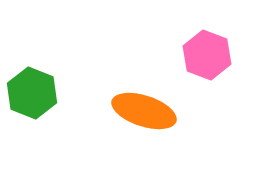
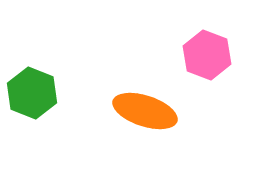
orange ellipse: moved 1 px right
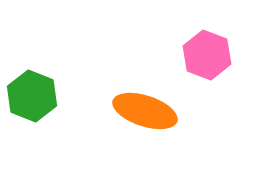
green hexagon: moved 3 px down
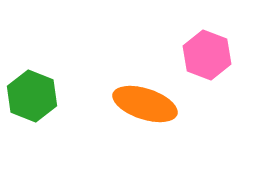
orange ellipse: moved 7 px up
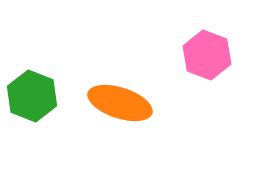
orange ellipse: moved 25 px left, 1 px up
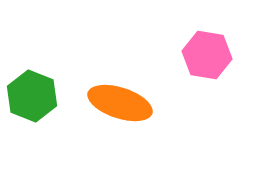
pink hexagon: rotated 12 degrees counterclockwise
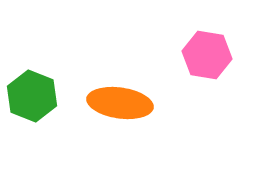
orange ellipse: rotated 10 degrees counterclockwise
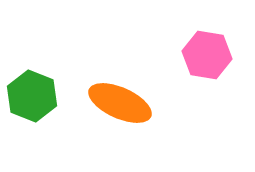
orange ellipse: rotated 16 degrees clockwise
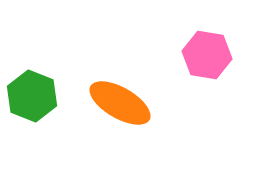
orange ellipse: rotated 6 degrees clockwise
